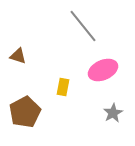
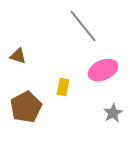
brown pentagon: moved 1 px right, 5 px up
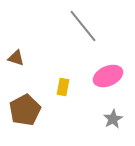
brown triangle: moved 2 px left, 2 px down
pink ellipse: moved 5 px right, 6 px down
brown pentagon: moved 1 px left, 3 px down
gray star: moved 6 px down
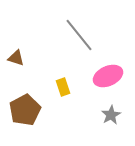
gray line: moved 4 px left, 9 px down
yellow rectangle: rotated 30 degrees counterclockwise
gray star: moved 2 px left, 4 px up
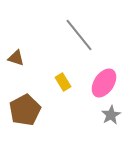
pink ellipse: moved 4 px left, 7 px down; rotated 32 degrees counterclockwise
yellow rectangle: moved 5 px up; rotated 12 degrees counterclockwise
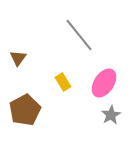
brown triangle: moved 2 px right; rotated 48 degrees clockwise
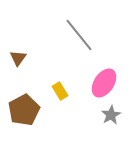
yellow rectangle: moved 3 px left, 9 px down
brown pentagon: moved 1 px left
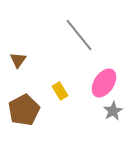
brown triangle: moved 2 px down
gray star: moved 2 px right, 4 px up
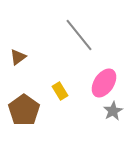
brown triangle: moved 3 px up; rotated 18 degrees clockwise
brown pentagon: rotated 8 degrees counterclockwise
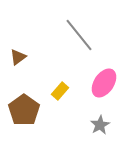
yellow rectangle: rotated 72 degrees clockwise
gray star: moved 13 px left, 14 px down
